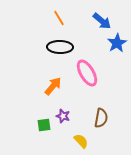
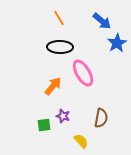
pink ellipse: moved 4 px left
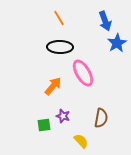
blue arrow: moved 3 px right; rotated 30 degrees clockwise
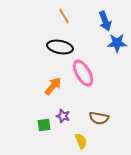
orange line: moved 5 px right, 2 px up
blue star: rotated 30 degrees clockwise
black ellipse: rotated 10 degrees clockwise
brown semicircle: moved 2 px left; rotated 90 degrees clockwise
yellow semicircle: rotated 21 degrees clockwise
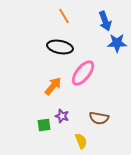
pink ellipse: rotated 68 degrees clockwise
purple star: moved 1 px left
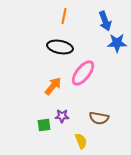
orange line: rotated 42 degrees clockwise
purple star: rotated 16 degrees counterclockwise
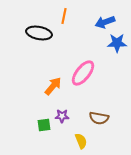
blue arrow: moved 1 px down; rotated 90 degrees clockwise
black ellipse: moved 21 px left, 14 px up
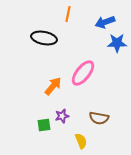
orange line: moved 4 px right, 2 px up
black ellipse: moved 5 px right, 5 px down
purple star: rotated 16 degrees counterclockwise
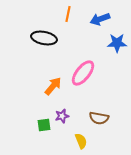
blue arrow: moved 5 px left, 3 px up
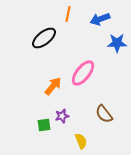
black ellipse: rotated 50 degrees counterclockwise
brown semicircle: moved 5 px right, 4 px up; rotated 42 degrees clockwise
